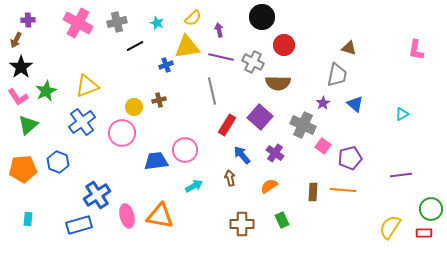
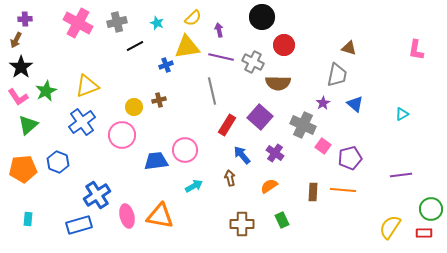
purple cross at (28, 20): moved 3 px left, 1 px up
pink circle at (122, 133): moved 2 px down
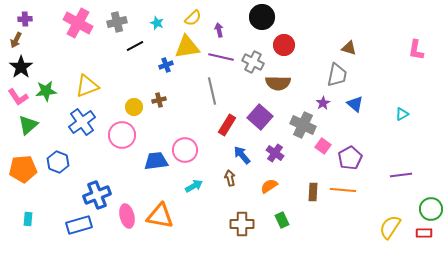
green star at (46, 91): rotated 20 degrees clockwise
purple pentagon at (350, 158): rotated 15 degrees counterclockwise
blue cross at (97, 195): rotated 12 degrees clockwise
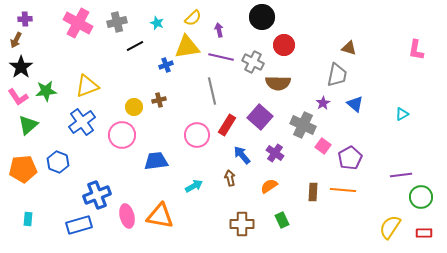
pink circle at (185, 150): moved 12 px right, 15 px up
green circle at (431, 209): moved 10 px left, 12 px up
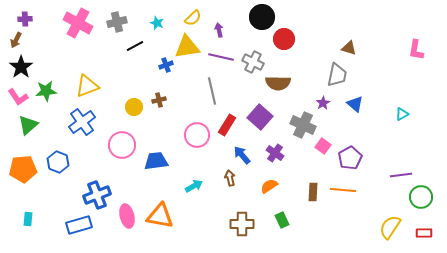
red circle at (284, 45): moved 6 px up
pink circle at (122, 135): moved 10 px down
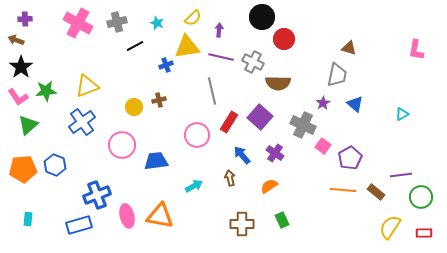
purple arrow at (219, 30): rotated 16 degrees clockwise
brown arrow at (16, 40): rotated 84 degrees clockwise
red rectangle at (227, 125): moved 2 px right, 3 px up
blue hexagon at (58, 162): moved 3 px left, 3 px down
brown rectangle at (313, 192): moved 63 px right; rotated 54 degrees counterclockwise
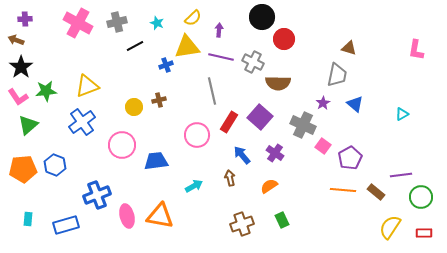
brown cross at (242, 224): rotated 20 degrees counterclockwise
blue rectangle at (79, 225): moved 13 px left
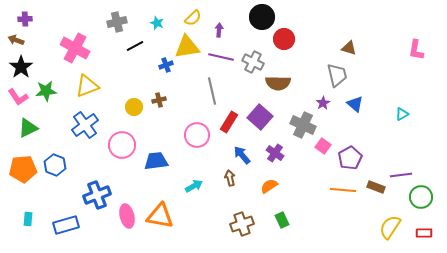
pink cross at (78, 23): moved 3 px left, 25 px down
gray trapezoid at (337, 75): rotated 25 degrees counterclockwise
blue cross at (82, 122): moved 3 px right, 3 px down
green triangle at (28, 125): moved 3 px down; rotated 15 degrees clockwise
brown rectangle at (376, 192): moved 5 px up; rotated 18 degrees counterclockwise
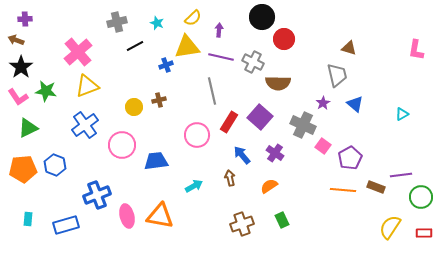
pink cross at (75, 48): moved 3 px right, 4 px down; rotated 20 degrees clockwise
green star at (46, 91): rotated 15 degrees clockwise
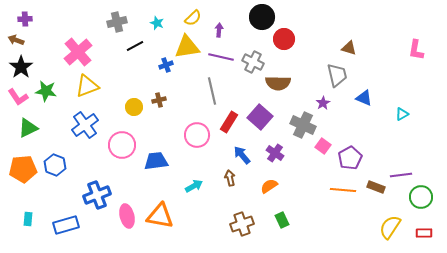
blue triangle at (355, 104): moved 9 px right, 6 px up; rotated 18 degrees counterclockwise
